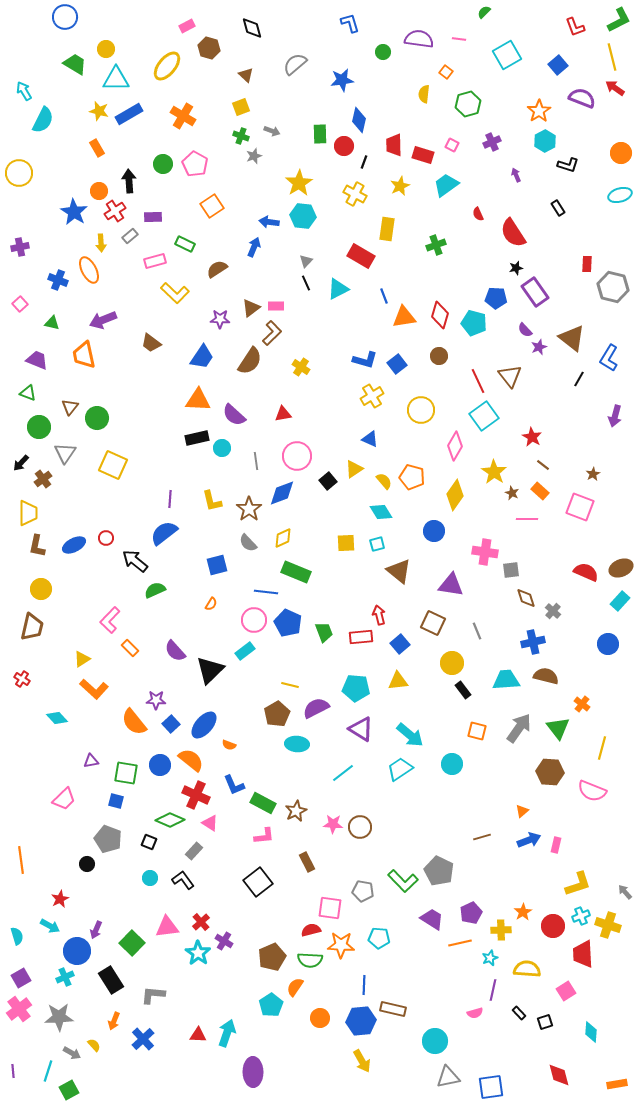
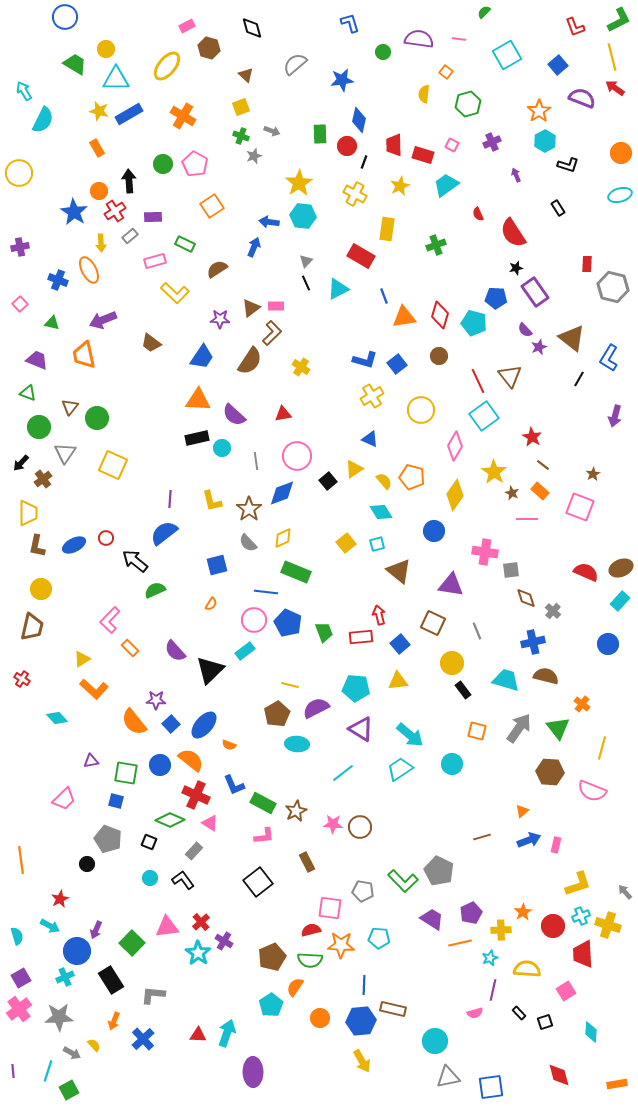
red circle at (344, 146): moved 3 px right
yellow square at (346, 543): rotated 36 degrees counterclockwise
cyan trapezoid at (506, 680): rotated 20 degrees clockwise
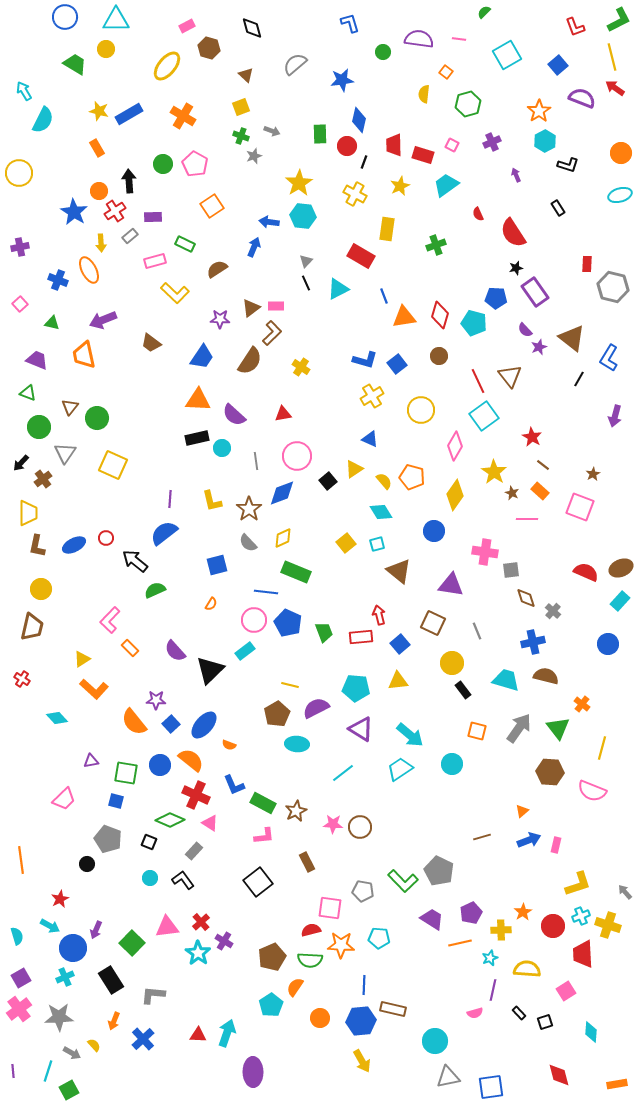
cyan triangle at (116, 79): moved 59 px up
blue circle at (77, 951): moved 4 px left, 3 px up
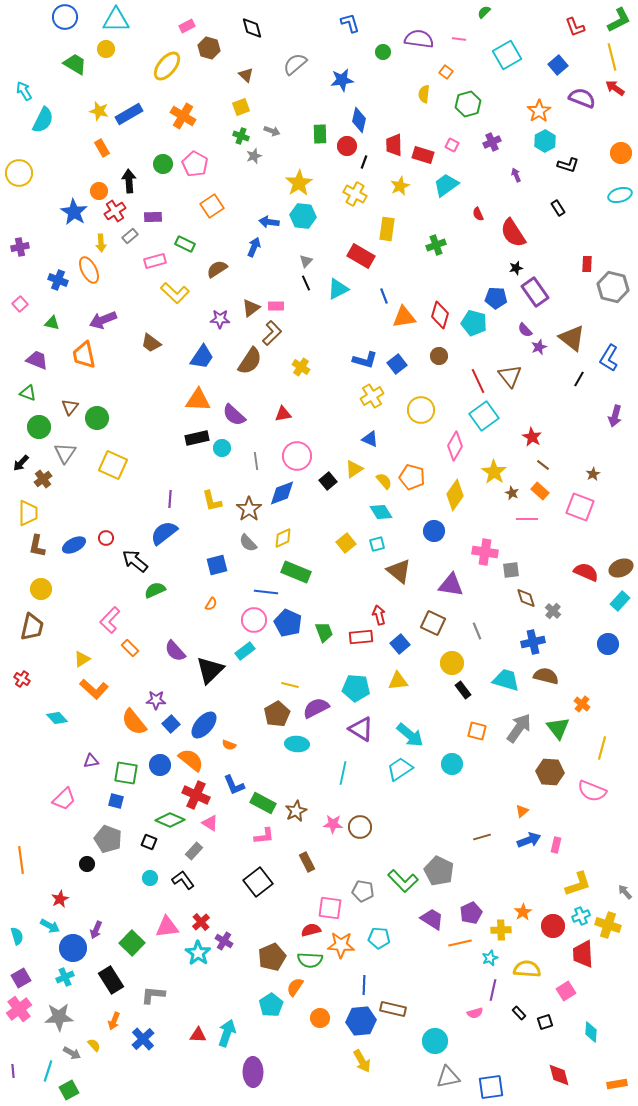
orange rectangle at (97, 148): moved 5 px right
cyan line at (343, 773): rotated 40 degrees counterclockwise
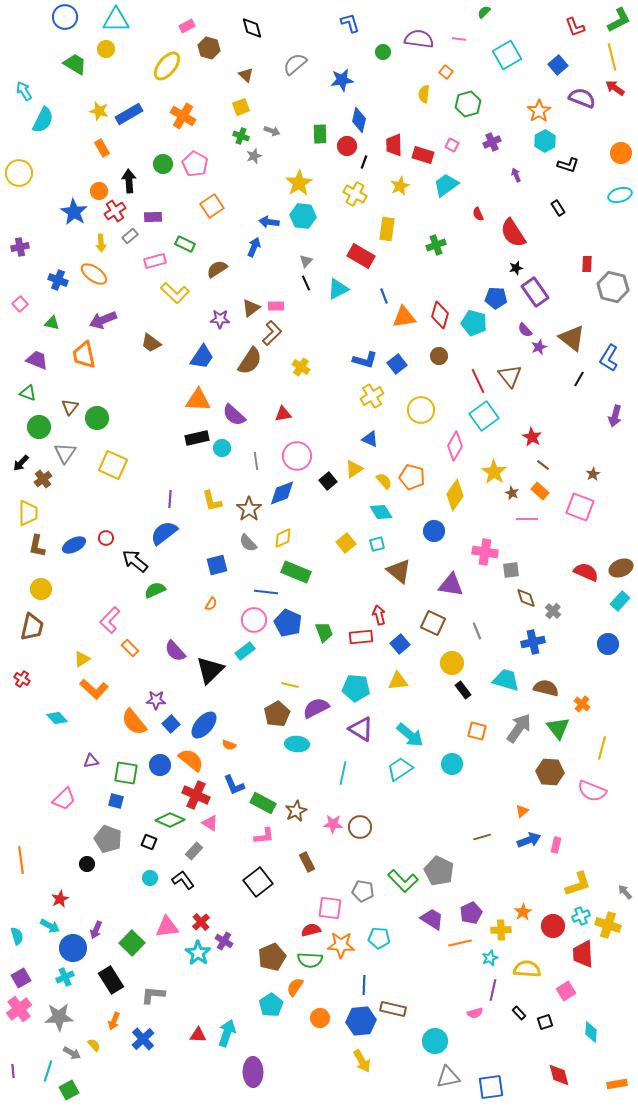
orange ellipse at (89, 270): moved 5 px right, 4 px down; rotated 28 degrees counterclockwise
brown semicircle at (546, 676): moved 12 px down
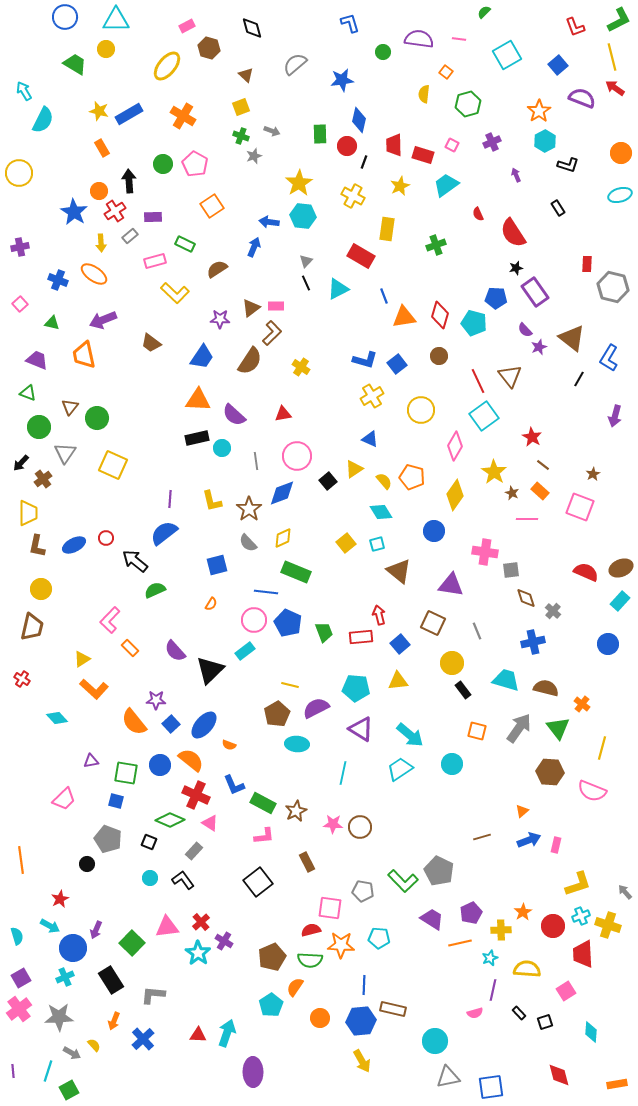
yellow cross at (355, 194): moved 2 px left, 2 px down
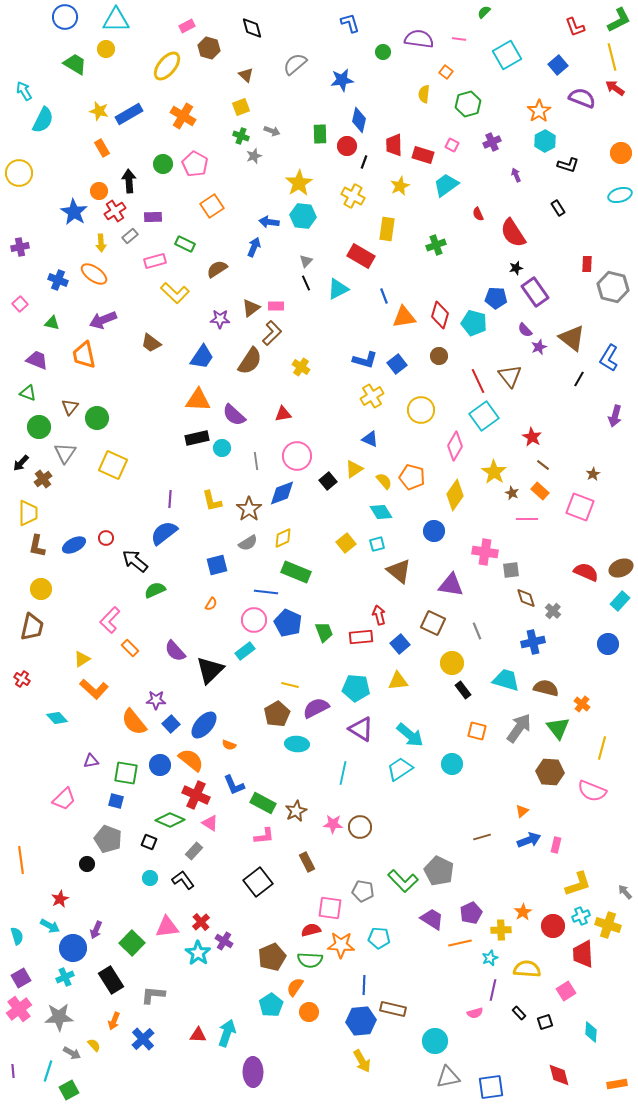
gray semicircle at (248, 543): rotated 78 degrees counterclockwise
orange circle at (320, 1018): moved 11 px left, 6 px up
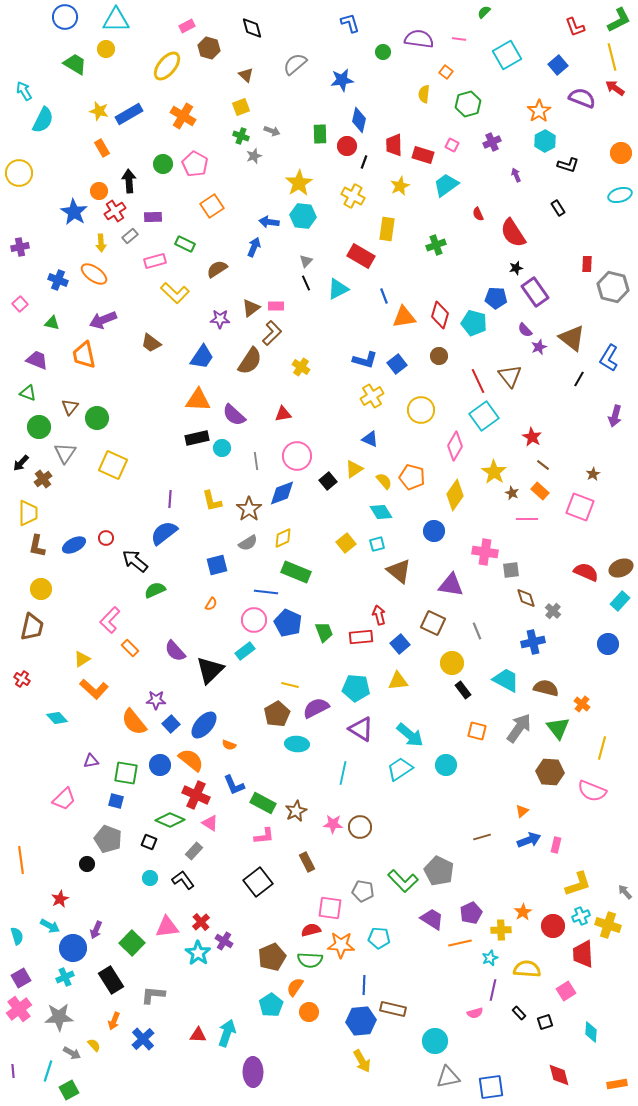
cyan trapezoid at (506, 680): rotated 12 degrees clockwise
cyan circle at (452, 764): moved 6 px left, 1 px down
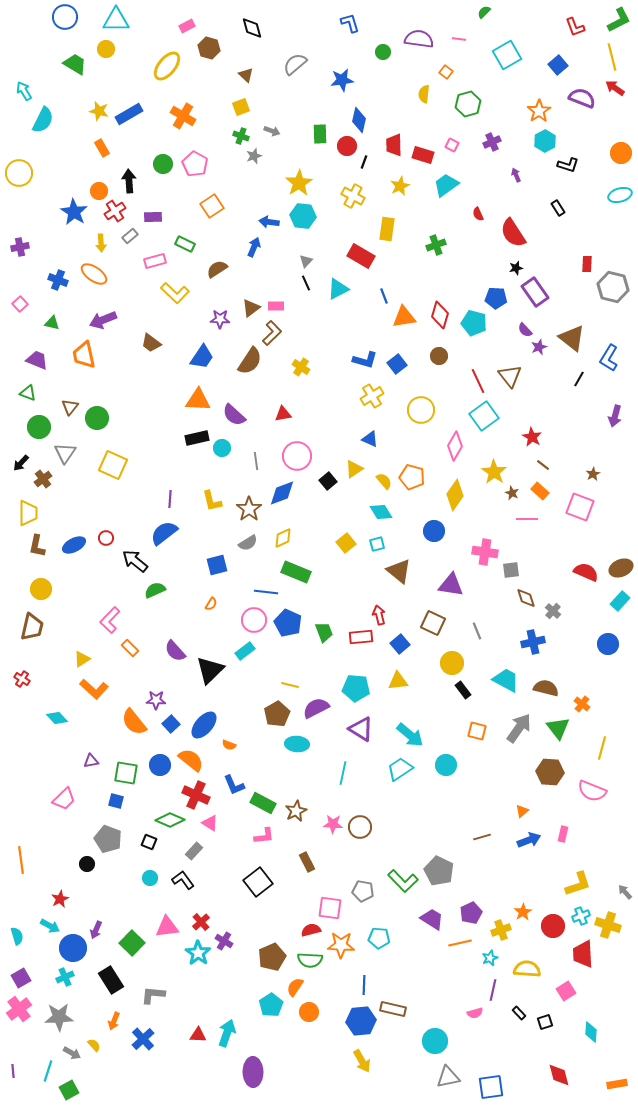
pink rectangle at (556, 845): moved 7 px right, 11 px up
yellow cross at (501, 930): rotated 18 degrees counterclockwise
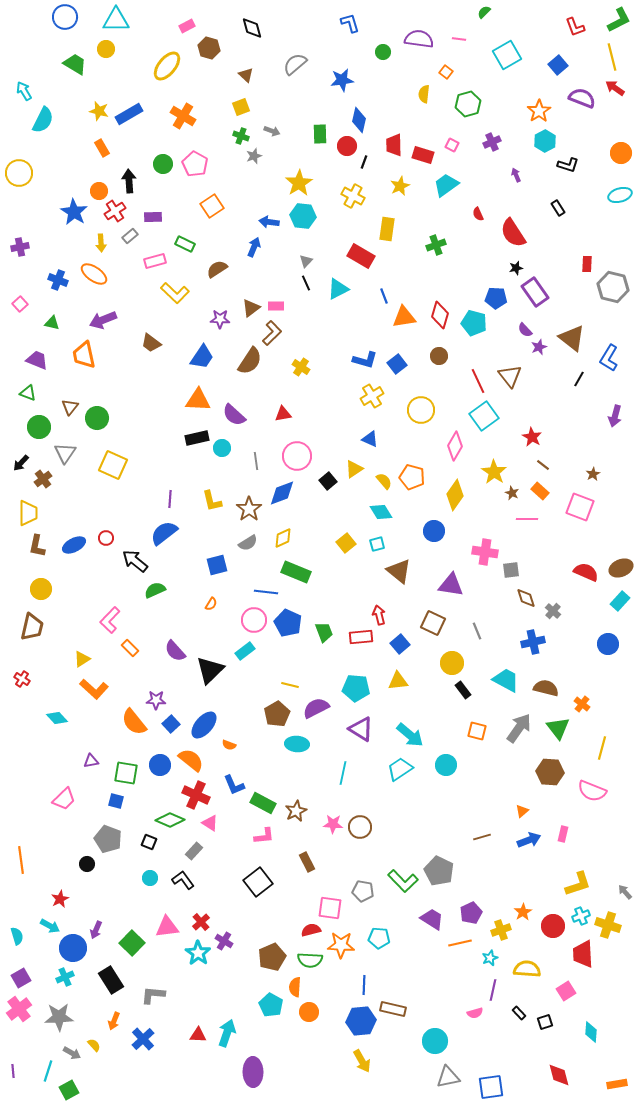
orange semicircle at (295, 987): rotated 30 degrees counterclockwise
cyan pentagon at (271, 1005): rotated 10 degrees counterclockwise
